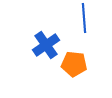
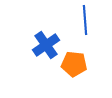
blue line: moved 1 px right, 2 px down
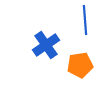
orange pentagon: moved 6 px right, 1 px down; rotated 15 degrees counterclockwise
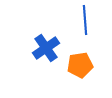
blue cross: moved 3 px down
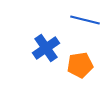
blue line: rotated 72 degrees counterclockwise
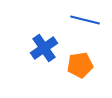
blue cross: moved 2 px left
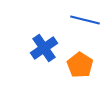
orange pentagon: rotated 30 degrees counterclockwise
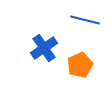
orange pentagon: rotated 15 degrees clockwise
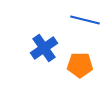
orange pentagon: rotated 25 degrees clockwise
